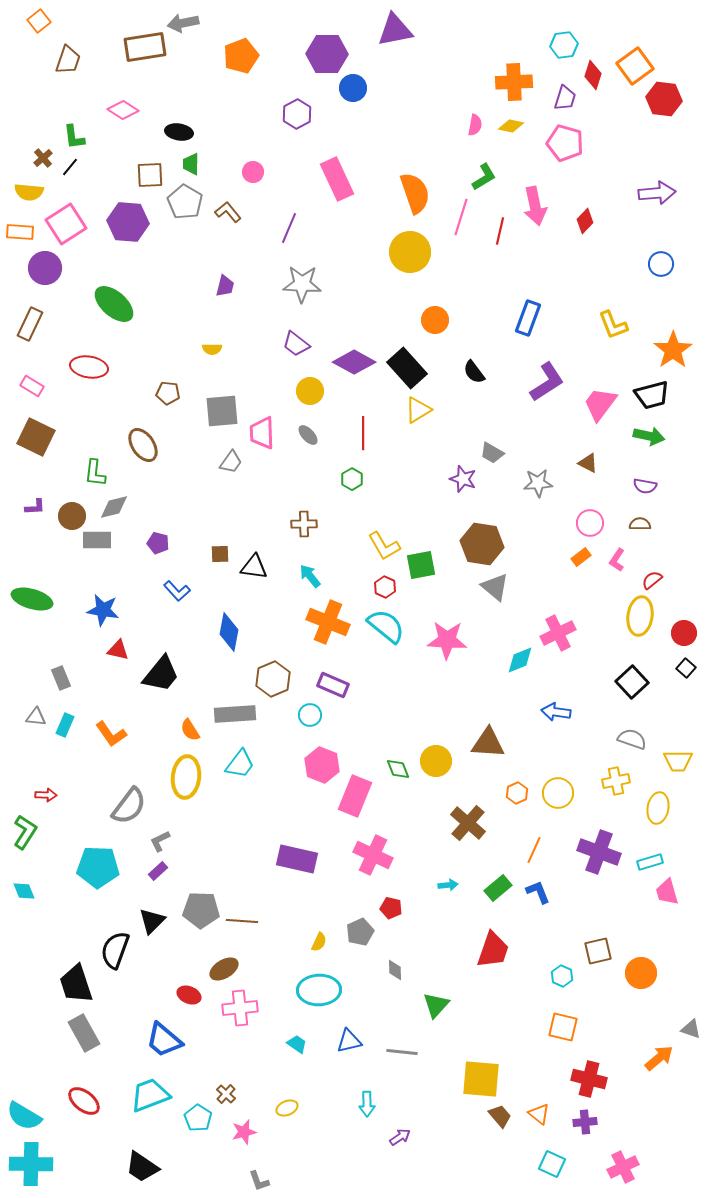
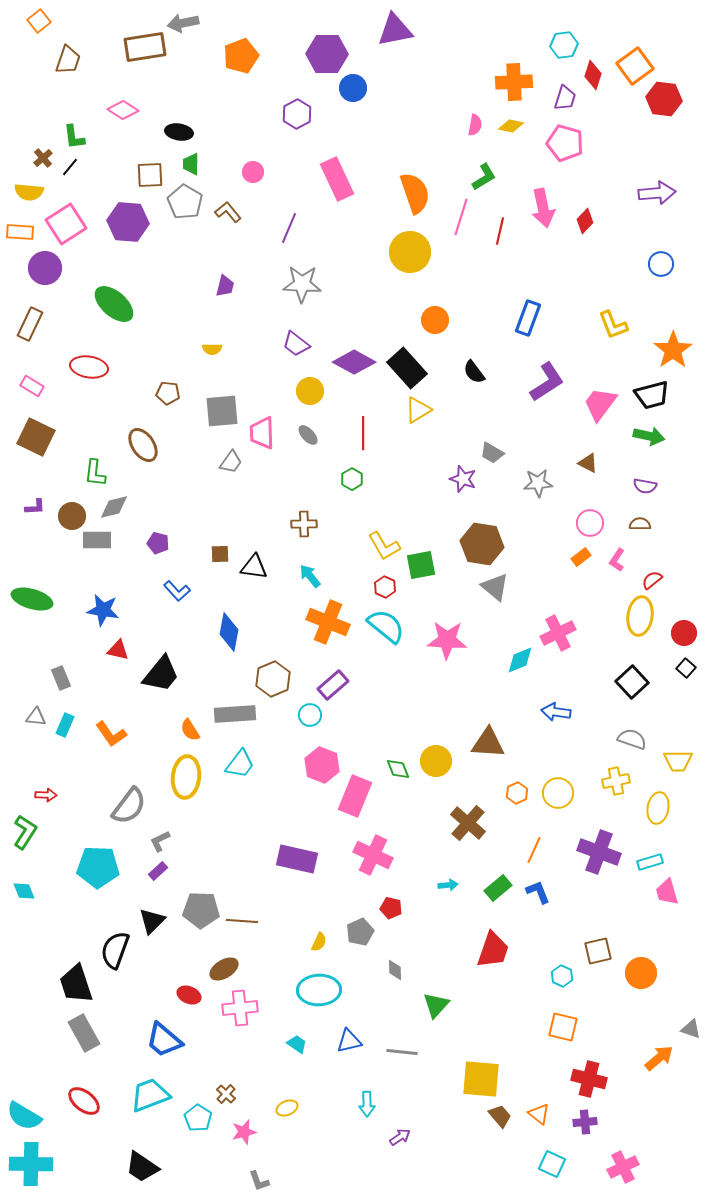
pink arrow at (535, 206): moved 8 px right, 2 px down
purple rectangle at (333, 685): rotated 64 degrees counterclockwise
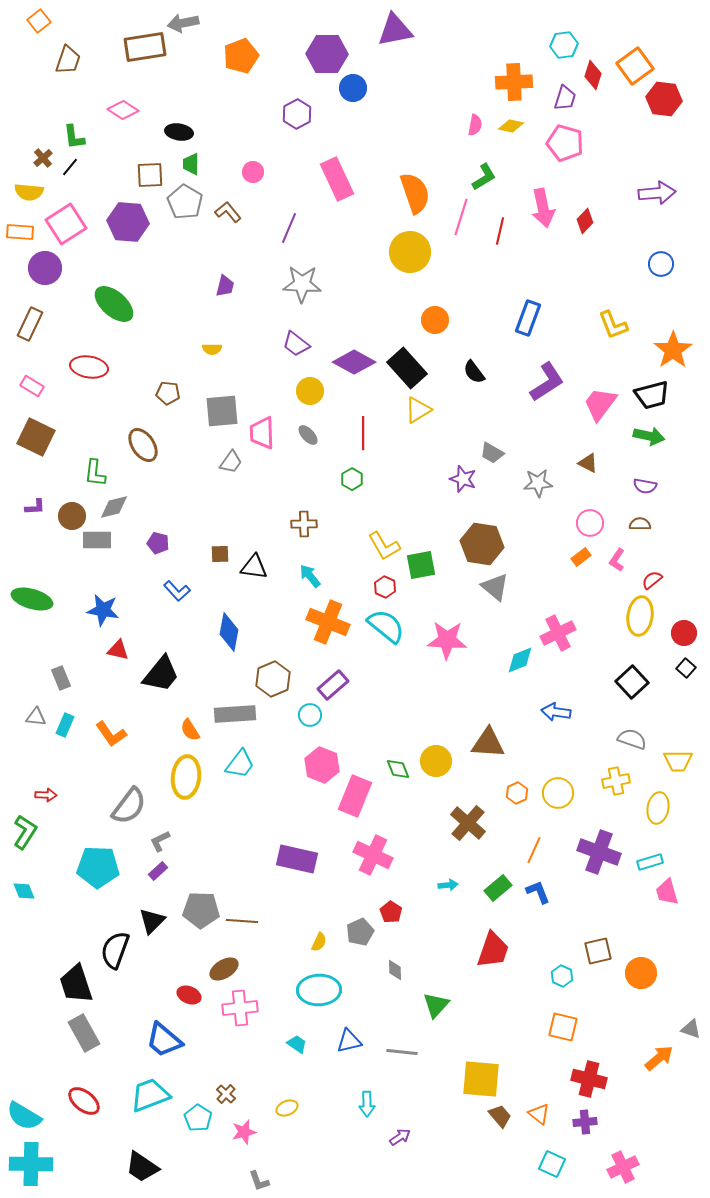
red pentagon at (391, 908): moved 4 px down; rotated 20 degrees clockwise
